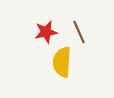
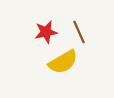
yellow semicircle: moved 1 px right; rotated 124 degrees counterclockwise
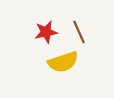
yellow semicircle: rotated 12 degrees clockwise
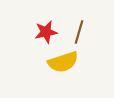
brown line: rotated 40 degrees clockwise
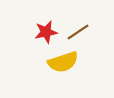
brown line: moved 1 px left; rotated 40 degrees clockwise
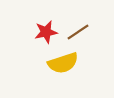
yellow semicircle: moved 1 px down
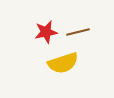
brown line: rotated 20 degrees clockwise
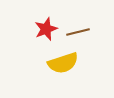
red star: moved 3 px up; rotated 10 degrees counterclockwise
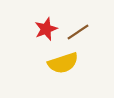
brown line: rotated 20 degrees counterclockwise
